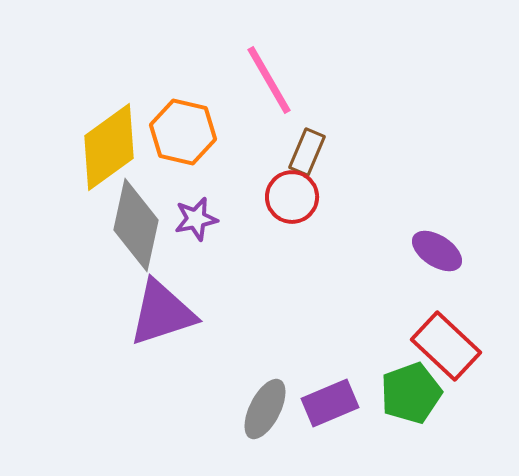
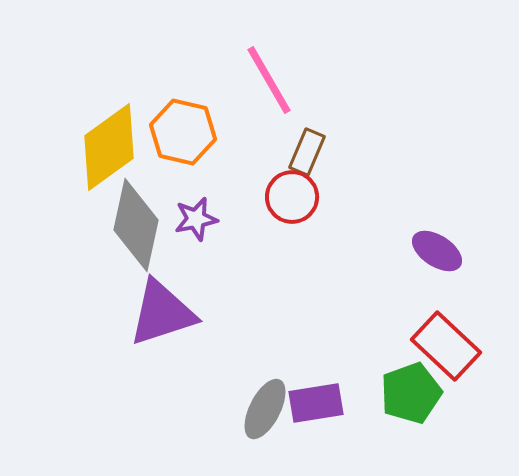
purple rectangle: moved 14 px left; rotated 14 degrees clockwise
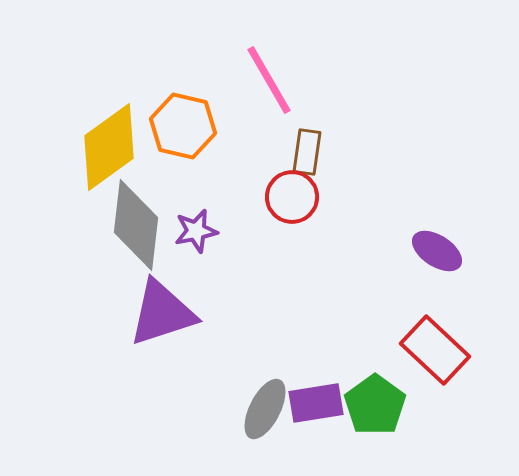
orange hexagon: moved 6 px up
brown rectangle: rotated 15 degrees counterclockwise
purple star: moved 12 px down
gray diamond: rotated 6 degrees counterclockwise
red rectangle: moved 11 px left, 4 px down
green pentagon: moved 36 px left, 12 px down; rotated 16 degrees counterclockwise
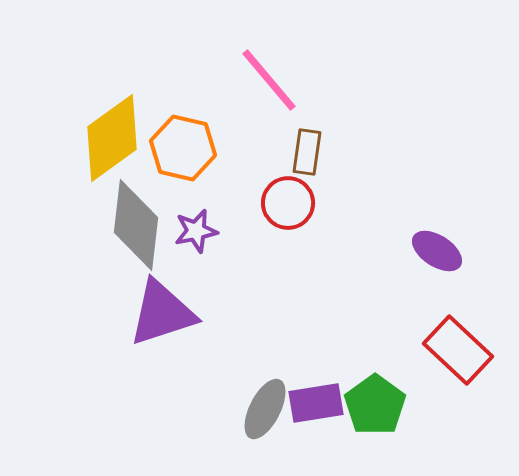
pink line: rotated 10 degrees counterclockwise
orange hexagon: moved 22 px down
yellow diamond: moved 3 px right, 9 px up
red circle: moved 4 px left, 6 px down
red rectangle: moved 23 px right
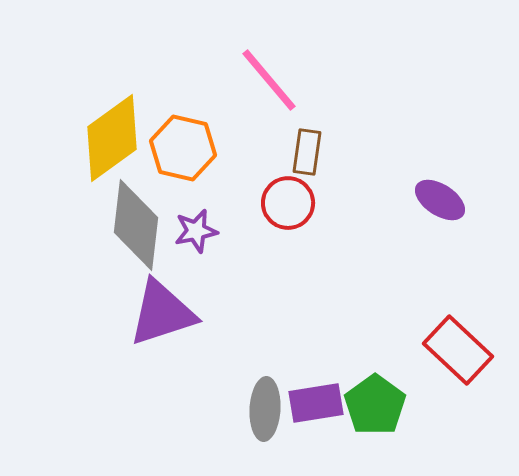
purple ellipse: moved 3 px right, 51 px up
gray ellipse: rotated 24 degrees counterclockwise
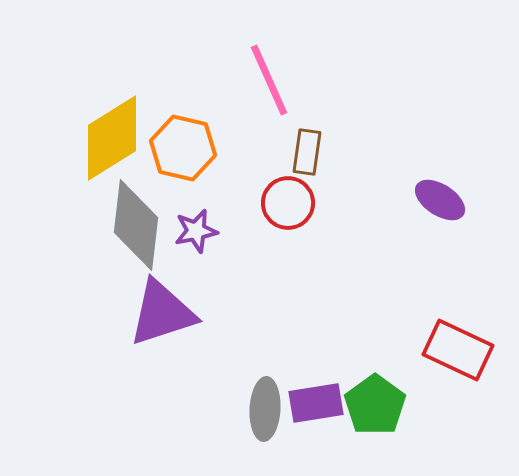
pink line: rotated 16 degrees clockwise
yellow diamond: rotated 4 degrees clockwise
red rectangle: rotated 18 degrees counterclockwise
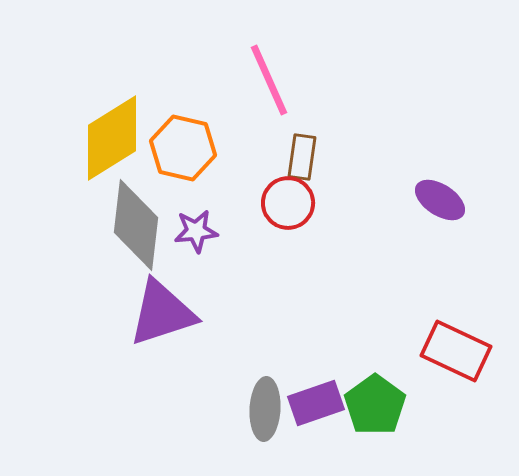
brown rectangle: moved 5 px left, 5 px down
purple star: rotated 6 degrees clockwise
red rectangle: moved 2 px left, 1 px down
purple rectangle: rotated 10 degrees counterclockwise
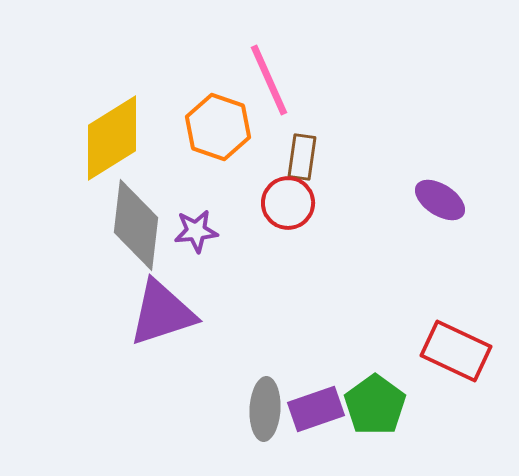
orange hexagon: moved 35 px right, 21 px up; rotated 6 degrees clockwise
purple rectangle: moved 6 px down
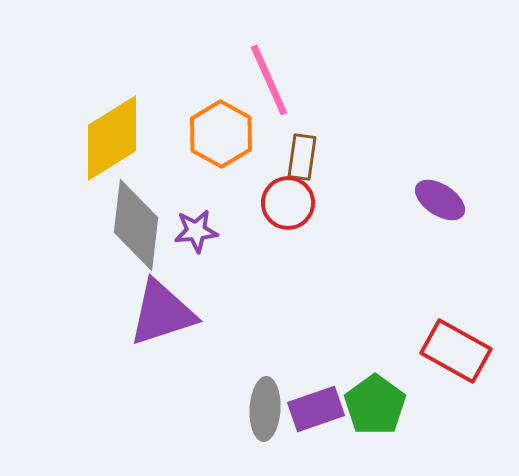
orange hexagon: moved 3 px right, 7 px down; rotated 10 degrees clockwise
red rectangle: rotated 4 degrees clockwise
